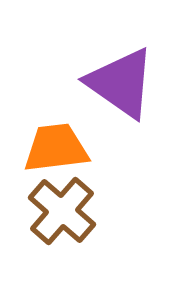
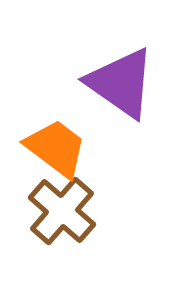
orange trapezoid: rotated 44 degrees clockwise
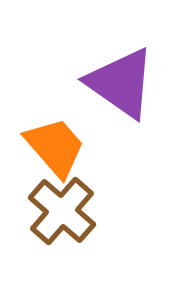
orange trapezoid: moved 1 px left, 1 px up; rotated 12 degrees clockwise
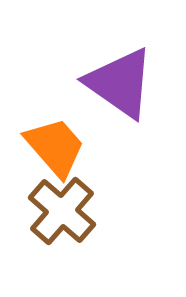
purple triangle: moved 1 px left
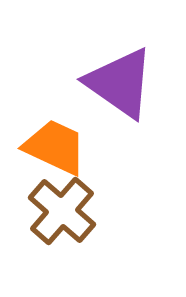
orange trapezoid: rotated 24 degrees counterclockwise
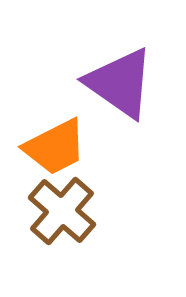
orange trapezoid: rotated 128 degrees clockwise
